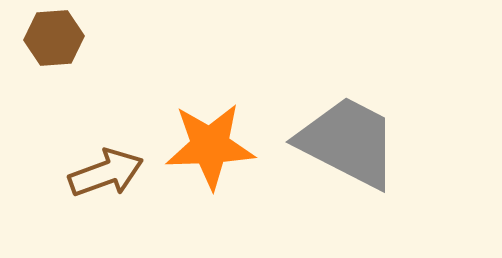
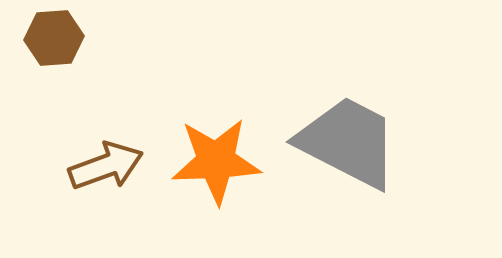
orange star: moved 6 px right, 15 px down
brown arrow: moved 7 px up
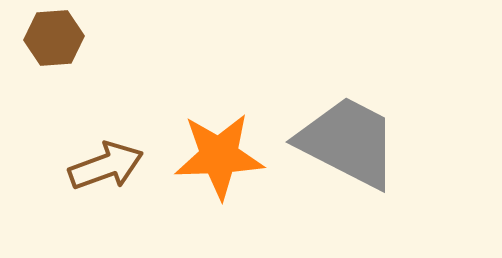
orange star: moved 3 px right, 5 px up
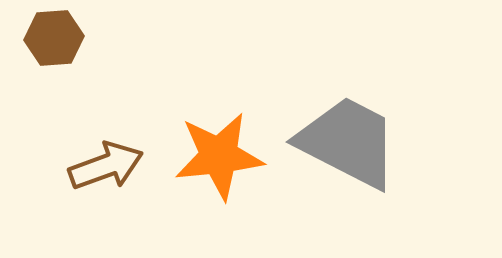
orange star: rotated 4 degrees counterclockwise
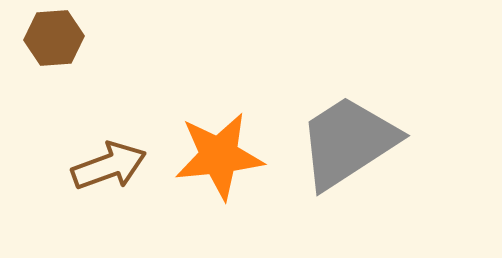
gray trapezoid: rotated 60 degrees counterclockwise
brown arrow: moved 3 px right
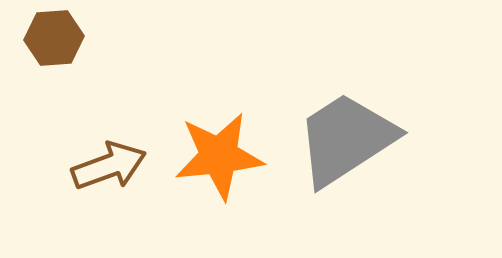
gray trapezoid: moved 2 px left, 3 px up
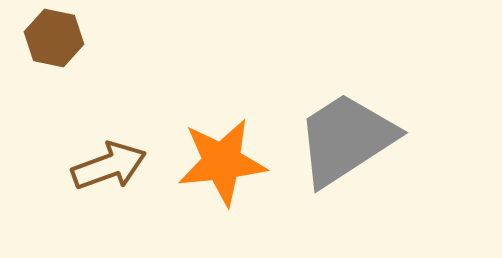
brown hexagon: rotated 16 degrees clockwise
orange star: moved 3 px right, 6 px down
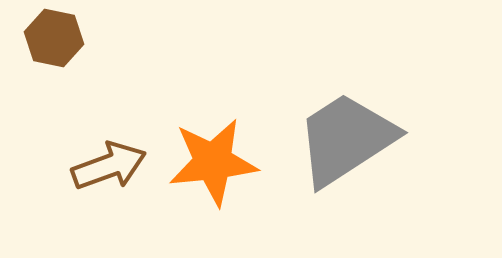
orange star: moved 9 px left
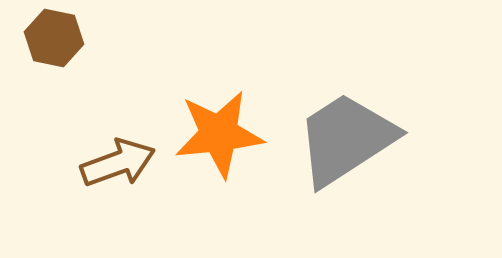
orange star: moved 6 px right, 28 px up
brown arrow: moved 9 px right, 3 px up
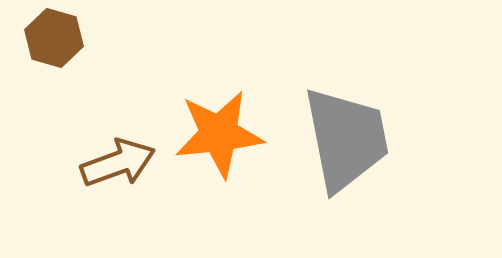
brown hexagon: rotated 4 degrees clockwise
gray trapezoid: rotated 112 degrees clockwise
